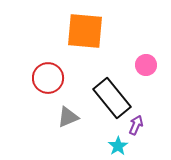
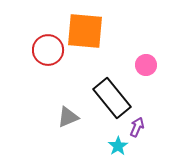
red circle: moved 28 px up
purple arrow: moved 1 px right, 2 px down
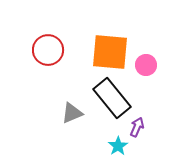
orange square: moved 25 px right, 21 px down
gray triangle: moved 4 px right, 4 px up
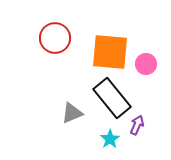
red circle: moved 7 px right, 12 px up
pink circle: moved 1 px up
purple arrow: moved 2 px up
cyan star: moved 8 px left, 7 px up
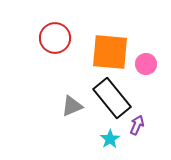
gray triangle: moved 7 px up
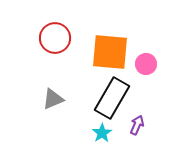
black rectangle: rotated 69 degrees clockwise
gray triangle: moved 19 px left, 7 px up
cyan star: moved 8 px left, 6 px up
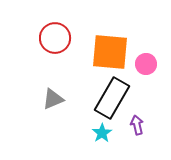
purple arrow: rotated 36 degrees counterclockwise
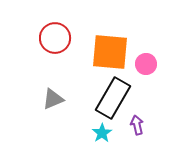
black rectangle: moved 1 px right
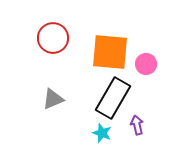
red circle: moved 2 px left
cyan star: rotated 18 degrees counterclockwise
